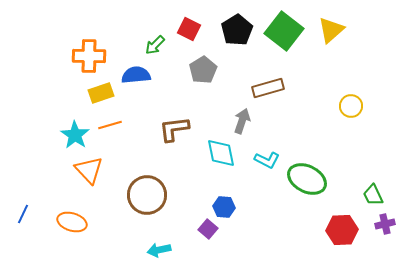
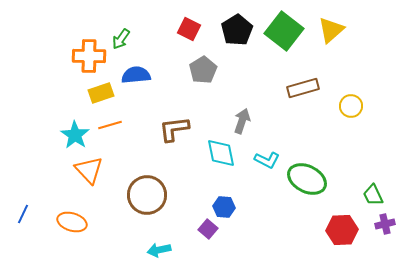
green arrow: moved 34 px left, 6 px up; rotated 10 degrees counterclockwise
brown rectangle: moved 35 px right
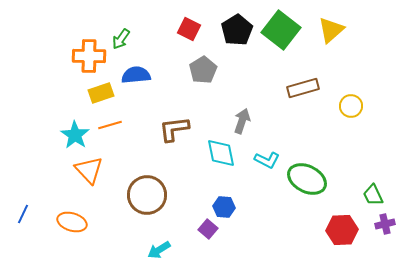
green square: moved 3 px left, 1 px up
cyan arrow: rotated 20 degrees counterclockwise
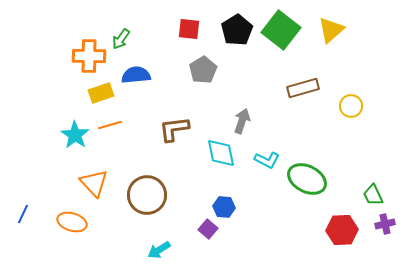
red square: rotated 20 degrees counterclockwise
orange triangle: moved 5 px right, 13 px down
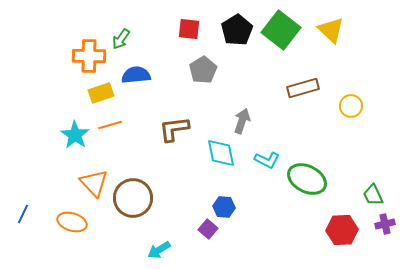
yellow triangle: rotated 36 degrees counterclockwise
brown circle: moved 14 px left, 3 px down
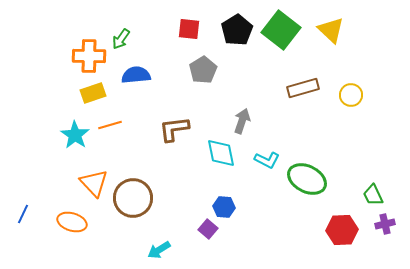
yellow rectangle: moved 8 px left
yellow circle: moved 11 px up
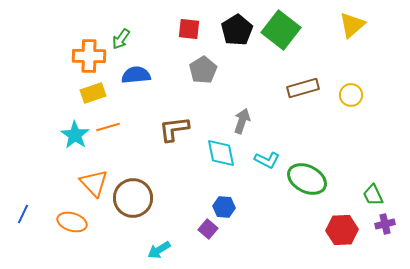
yellow triangle: moved 21 px right, 5 px up; rotated 36 degrees clockwise
orange line: moved 2 px left, 2 px down
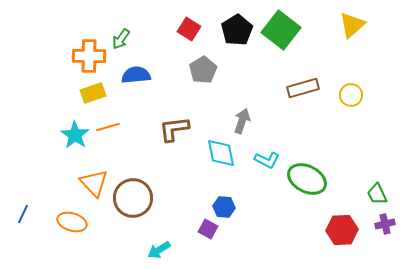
red square: rotated 25 degrees clockwise
green trapezoid: moved 4 px right, 1 px up
purple square: rotated 12 degrees counterclockwise
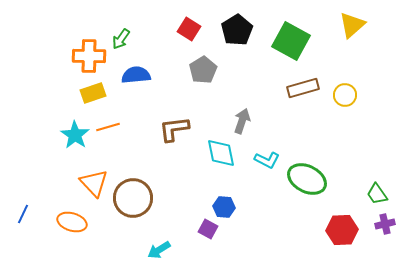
green square: moved 10 px right, 11 px down; rotated 9 degrees counterclockwise
yellow circle: moved 6 px left
green trapezoid: rotated 10 degrees counterclockwise
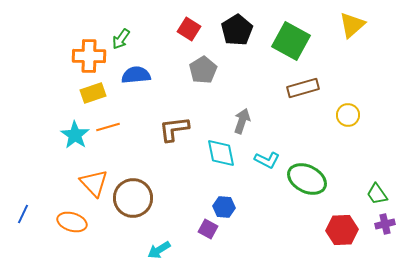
yellow circle: moved 3 px right, 20 px down
